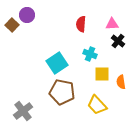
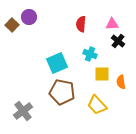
purple circle: moved 2 px right, 2 px down
cyan square: rotated 10 degrees clockwise
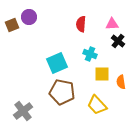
brown square: rotated 24 degrees clockwise
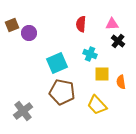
purple circle: moved 16 px down
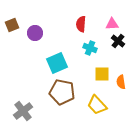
purple circle: moved 6 px right
cyan cross: moved 6 px up
